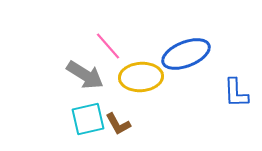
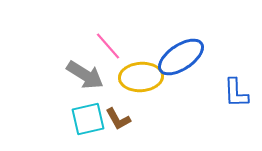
blue ellipse: moved 5 px left, 3 px down; rotated 12 degrees counterclockwise
brown L-shape: moved 5 px up
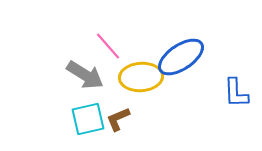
brown L-shape: rotated 96 degrees clockwise
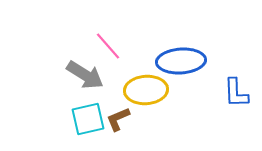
blue ellipse: moved 4 px down; rotated 30 degrees clockwise
yellow ellipse: moved 5 px right, 13 px down
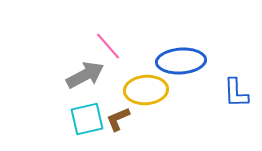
gray arrow: rotated 60 degrees counterclockwise
cyan square: moved 1 px left
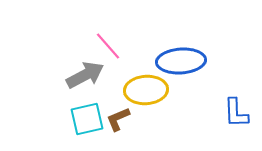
blue L-shape: moved 20 px down
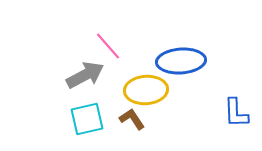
brown L-shape: moved 14 px right; rotated 80 degrees clockwise
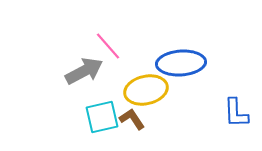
blue ellipse: moved 2 px down
gray arrow: moved 1 px left, 4 px up
yellow ellipse: rotated 9 degrees counterclockwise
cyan square: moved 15 px right, 2 px up
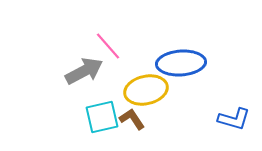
blue L-shape: moved 2 px left, 6 px down; rotated 72 degrees counterclockwise
